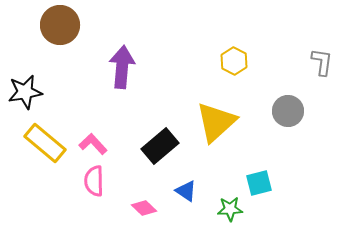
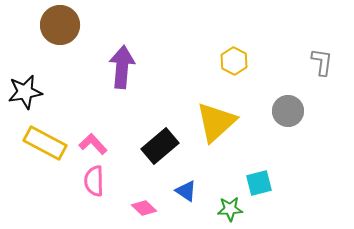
yellow rectangle: rotated 12 degrees counterclockwise
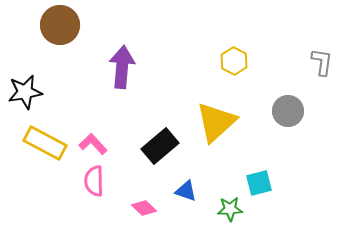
blue triangle: rotated 15 degrees counterclockwise
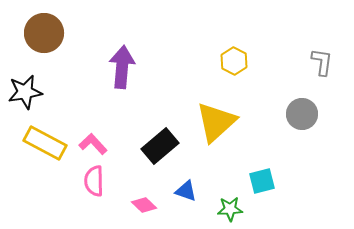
brown circle: moved 16 px left, 8 px down
gray circle: moved 14 px right, 3 px down
cyan square: moved 3 px right, 2 px up
pink diamond: moved 3 px up
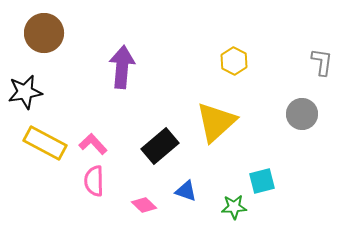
green star: moved 4 px right, 2 px up
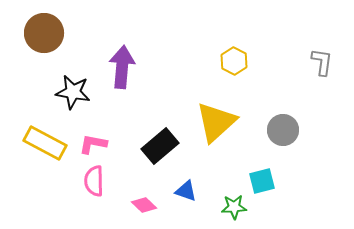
black star: moved 48 px right; rotated 20 degrees clockwise
gray circle: moved 19 px left, 16 px down
pink L-shape: rotated 36 degrees counterclockwise
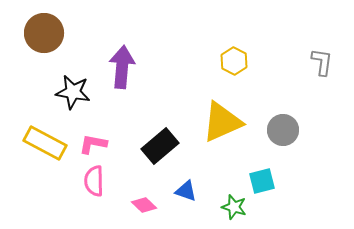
yellow triangle: moved 6 px right; rotated 18 degrees clockwise
green star: rotated 20 degrees clockwise
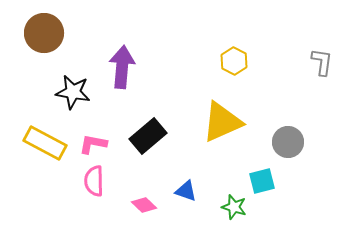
gray circle: moved 5 px right, 12 px down
black rectangle: moved 12 px left, 10 px up
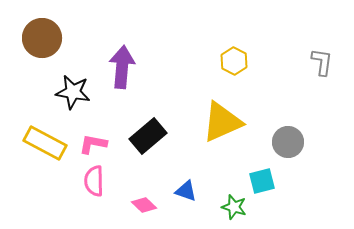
brown circle: moved 2 px left, 5 px down
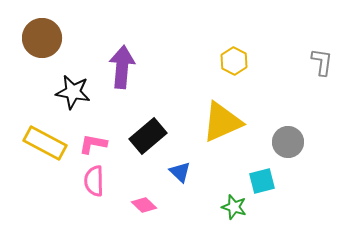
blue triangle: moved 6 px left, 19 px up; rotated 25 degrees clockwise
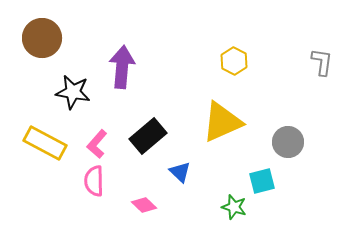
pink L-shape: moved 4 px right; rotated 60 degrees counterclockwise
